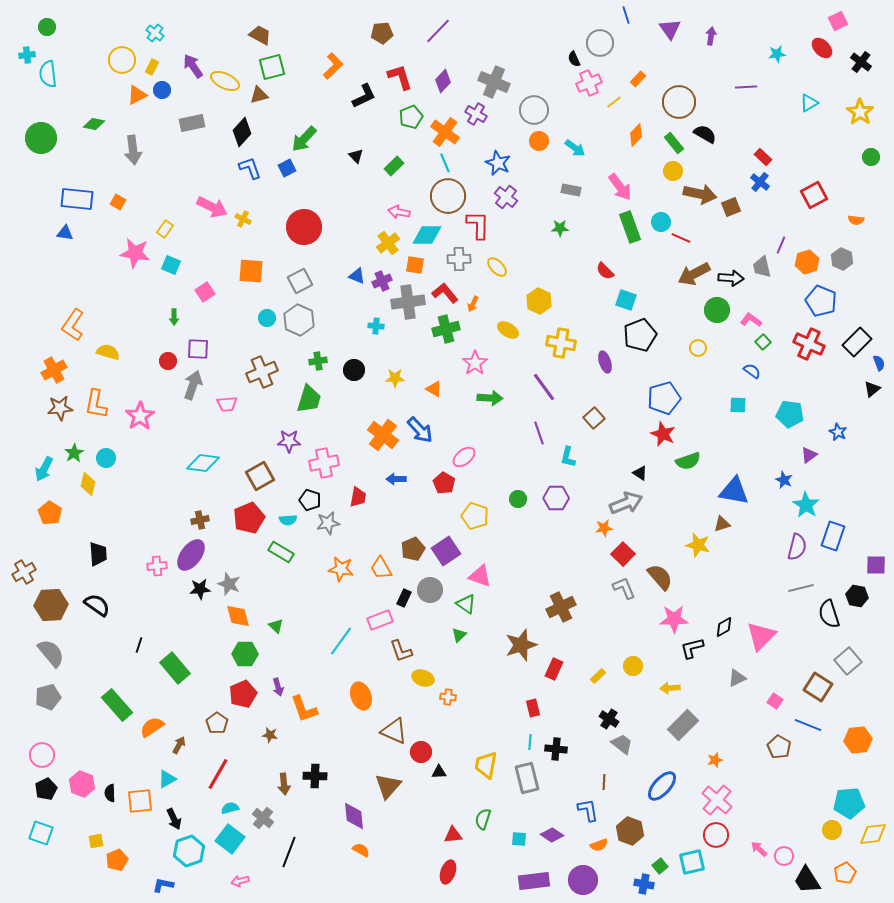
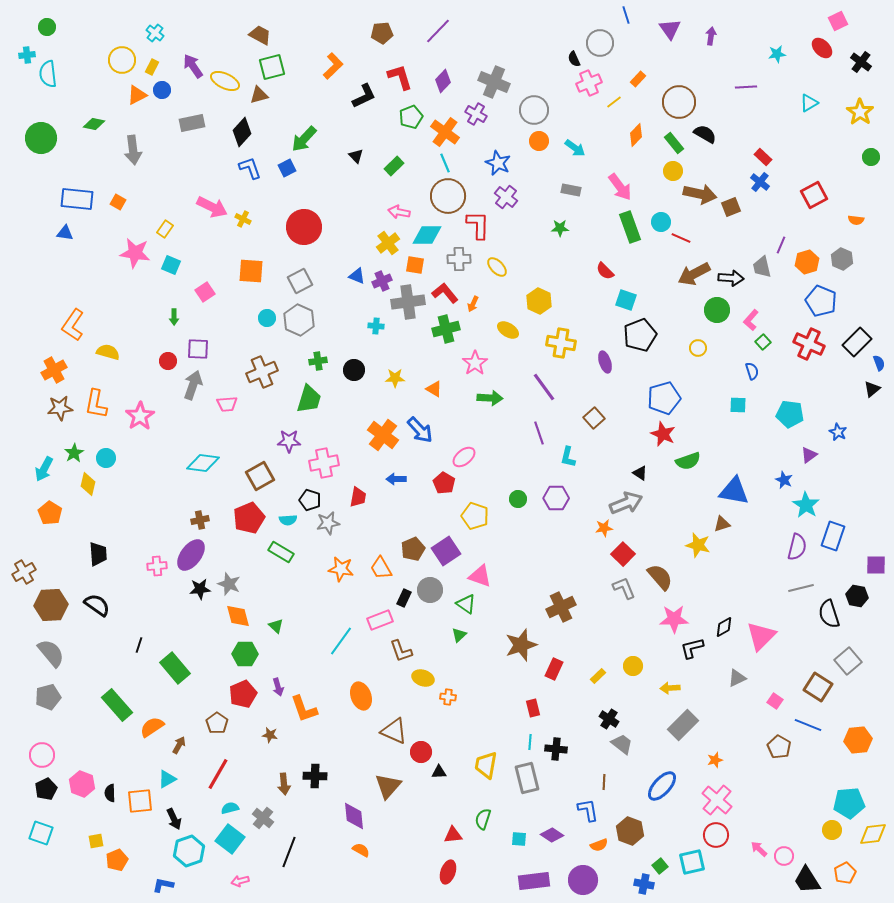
pink L-shape at (751, 320): rotated 85 degrees counterclockwise
blue semicircle at (752, 371): rotated 36 degrees clockwise
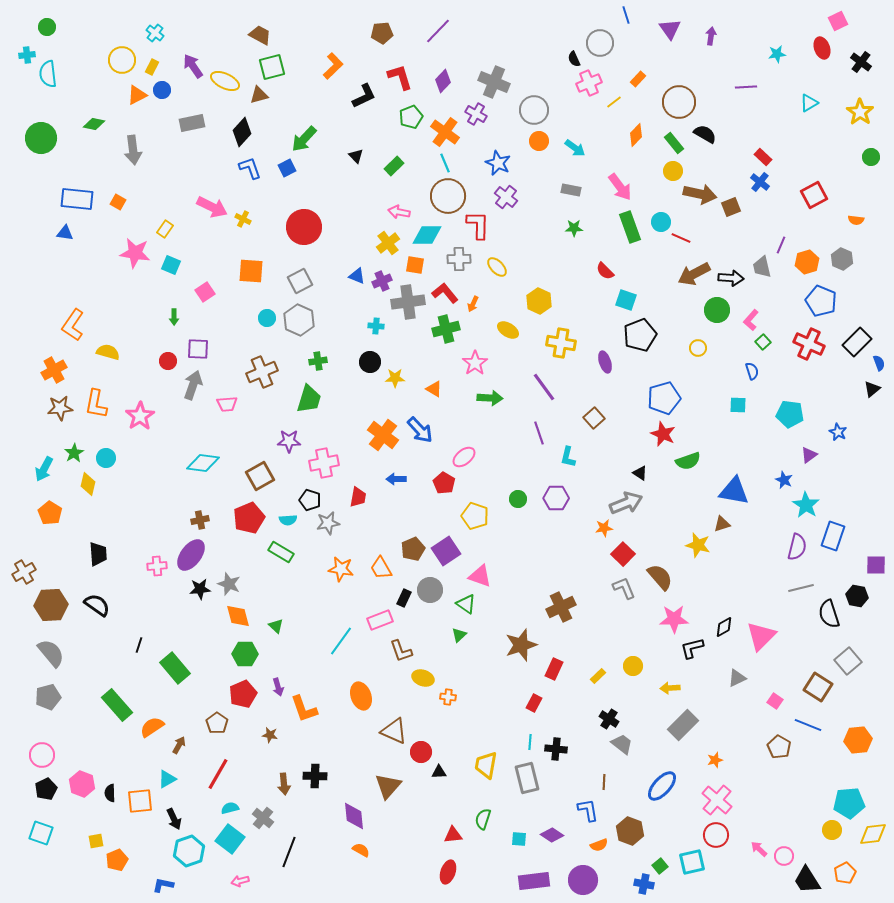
red ellipse at (822, 48): rotated 25 degrees clockwise
green star at (560, 228): moved 14 px right
black circle at (354, 370): moved 16 px right, 8 px up
red rectangle at (533, 708): moved 1 px right, 5 px up; rotated 42 degrees clockwise
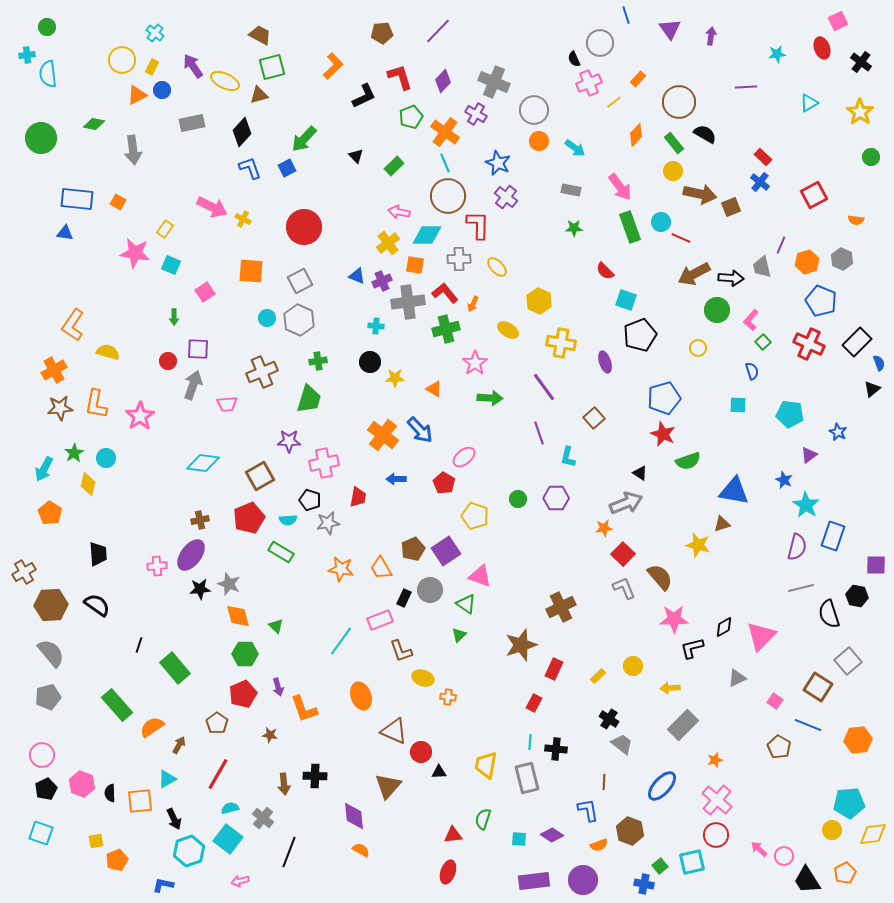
cyan square at (230, 839): moved 2 px left
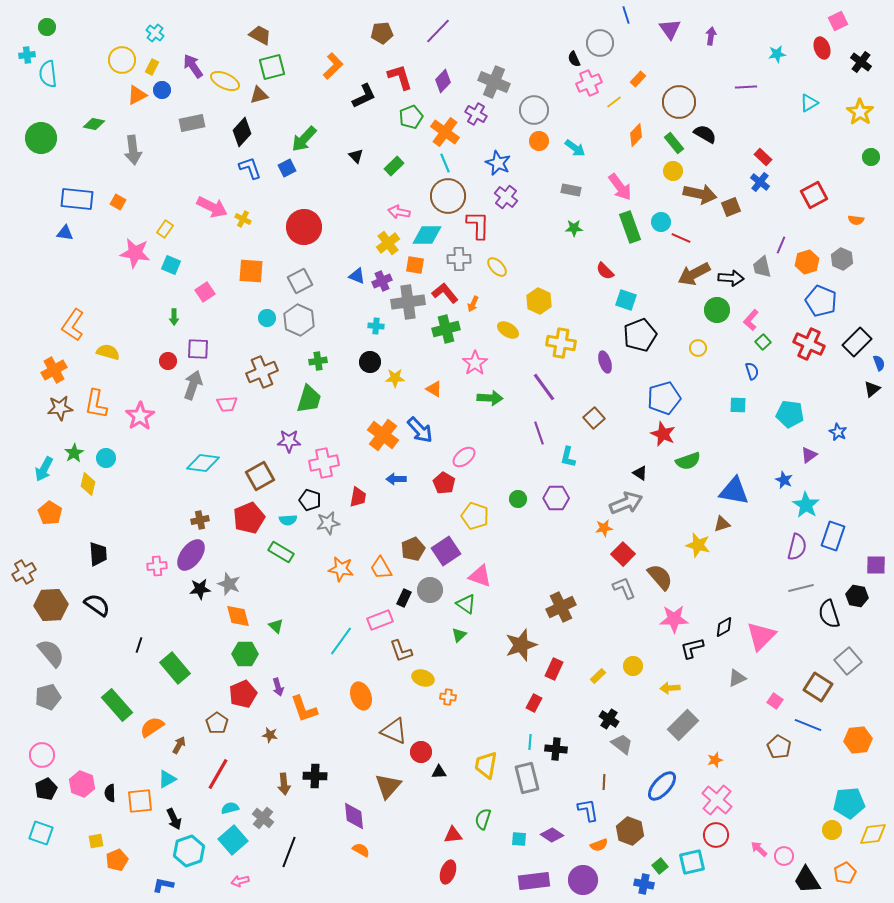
cyan square at (228, 839): moved 5 px right, 1 px down; rotated 12 degrees clockwise
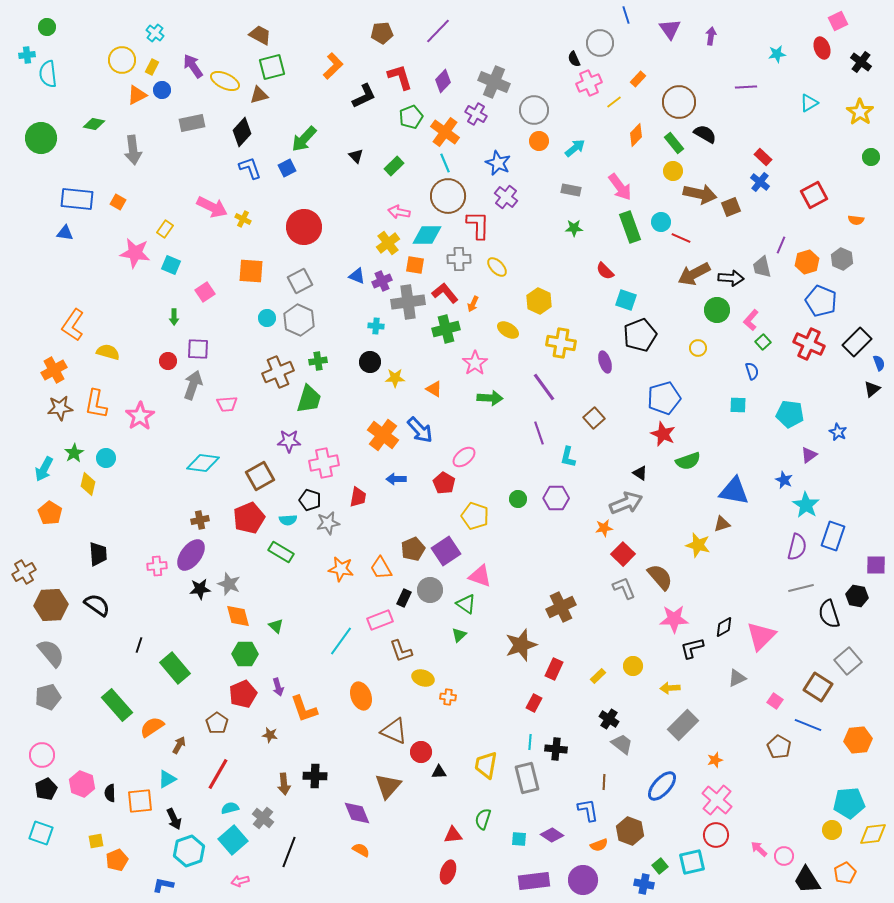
cyan arrow at (575, 148): rotated 75 degrees counterclockwise
brown cross at (262, 372): moved 16 px right
purple diamond at (354, 816): moved 3 px right, 3 px up; rotated 16 degrees counterclockwise
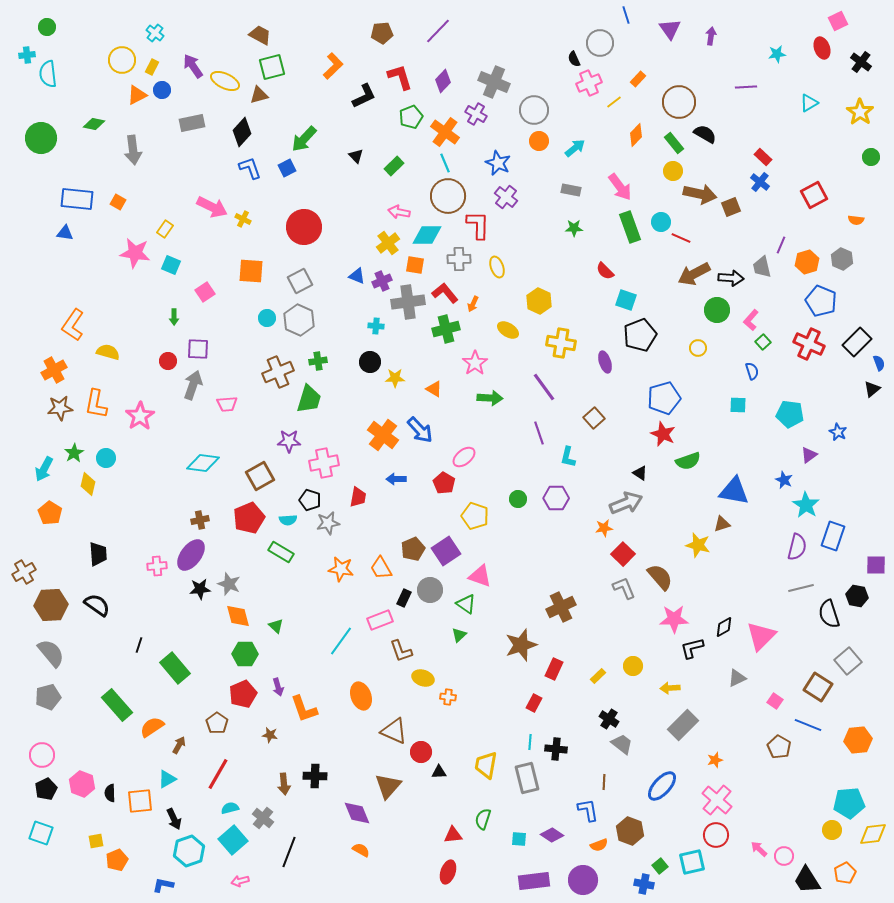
yellow ellipse at (497, 267): rotated 25 degrees clockwise
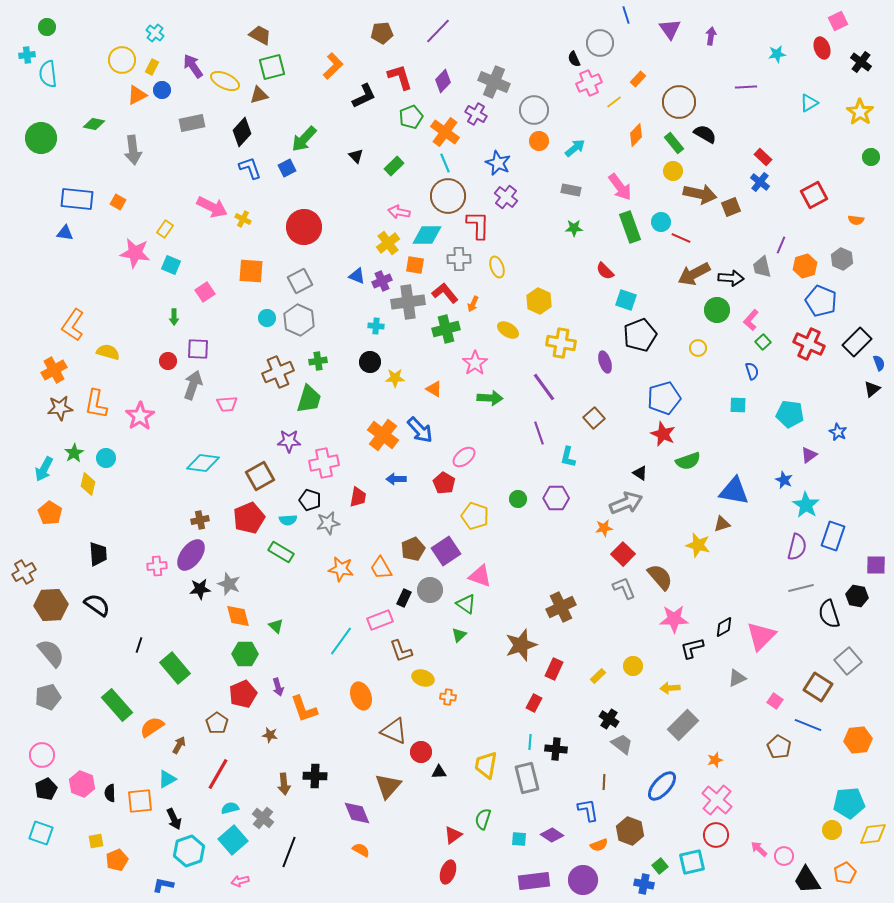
orange hexagon at (807, 262): moved 2 px left, 4 px down
red triangle at (453, 835): rotated 30 degrees counterclockwise
